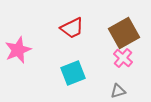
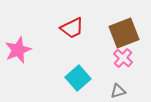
brown square: rotated 8 degrees clockwise
cyan square: moved 5 px right, 5 px down; rotated 20 degrees counterclockwise
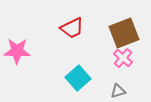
pink star: moved 1 px left, 1 px down; rotated 24 degrees clockwise
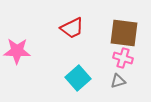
brown square: rotated 28 degrees clockwise
pink cross: rotated 24 degrees counterclockwise
gray triangle: moved 10 px up
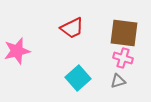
pink star: rotated 16 degrees counterclockwise
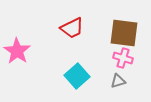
pink star: rotated 24 degrees counterclockwise
cyan square: moved 1 px left, 2 px up
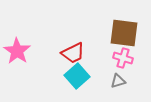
red trapezoid: moved 1 px right, 25 px down
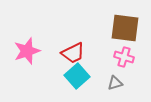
brown square: moved 1 px right, 5 px up
pink star: moved 10 px right; rotated 20 degrees clockwise
pink cross: moved 1 px right, 1 px up
gray triangle: moved 3 px left, 2 px down
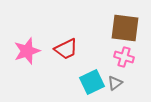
red trapezoid: moved 7 px left, 4 px up
cyan square: moved 15 px right, 6 px down; rotated 15 degrees clockwise
gray triangle: rotated 21 degrees counterclockwise
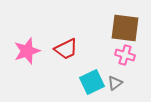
pink cross: moved 1 px right, 2 px up
